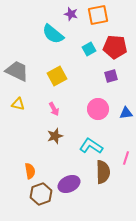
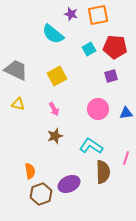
gray trapezoid: moved 1 px left, 1 px up
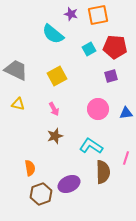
orange semicircle: moved 3 px up
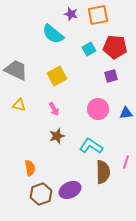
yellow triangle: moved 1 px right, 1 px down
brown star: moved 2 px right
pink line: moved 4 px down
purple ellipse: moved 1 px right, 6 px down
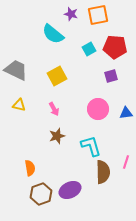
cyan L-shape: rotated 40 degrees clockwise
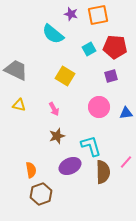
yellow square: moved 8 px right; rotated 30 degrees counterclockwise
pink circle: moved 1 px right, 2 px up
pink line: rotated 24 degrees clockwise
orange semicircle: moved 1 px right, 2 px down
purple ellipse: moved 24 px up
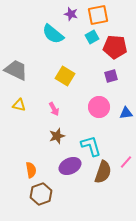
cyan square: moved 3 px right, 12 px up
brown semicircle: rotated 20 degrees clockwise
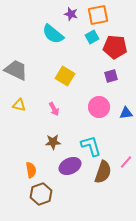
brown star: moved 4 px left, 6 px down; rotated 14 degrees clockwise
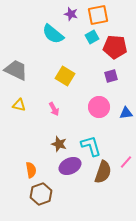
brown star: moved 6 px right, 2 px down; rotated 21 degrees clockwise
